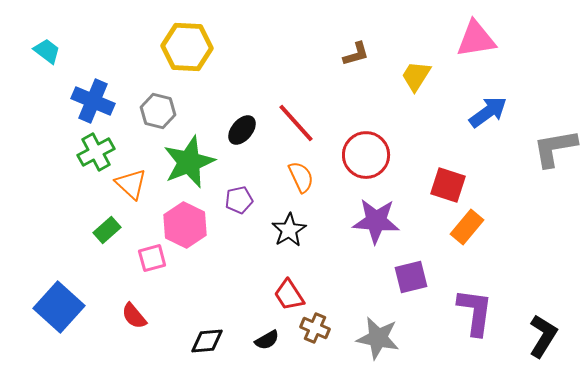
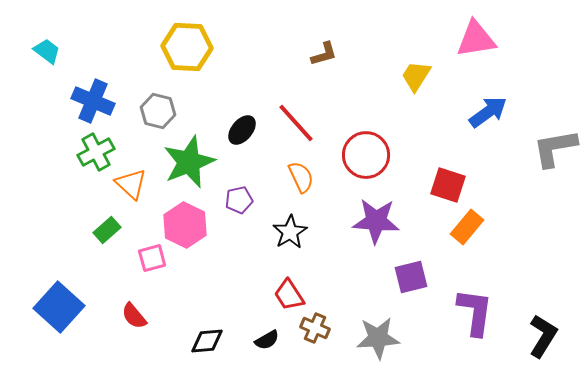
brown L-shape: moved 32 px left
black star: moved 1 px right, 2 px down
gray star: rotated 15 degrees counterclockwise
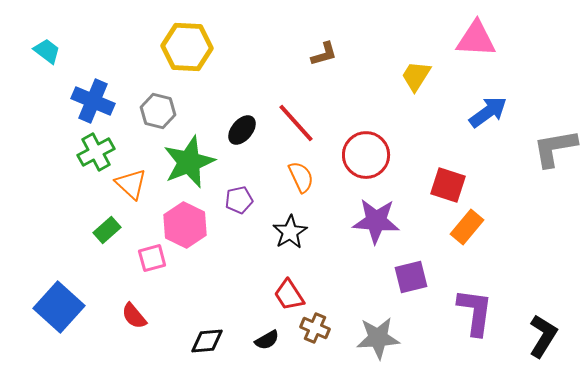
pink triangle: rotated 12 degrees clockwise
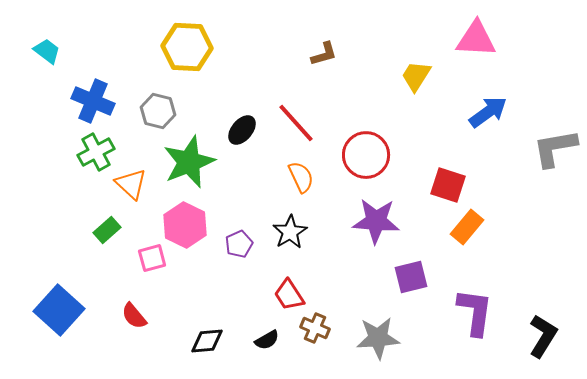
purple pentagon: moved 44 px down; rotated 12 degrees counterclockwise
blue square: moved 3 px down
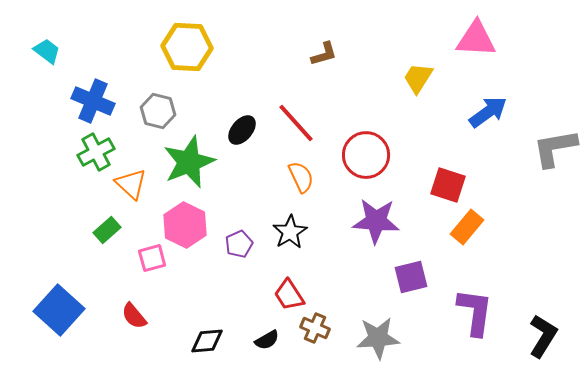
yellow trapezoid: moved 2 px right, 2 px down
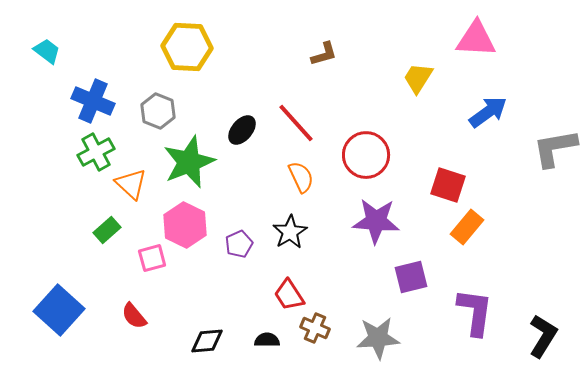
gray hexagon: rotated 8 degrees clockwise
black semicircle: rotated 150 degrees counterclockwise
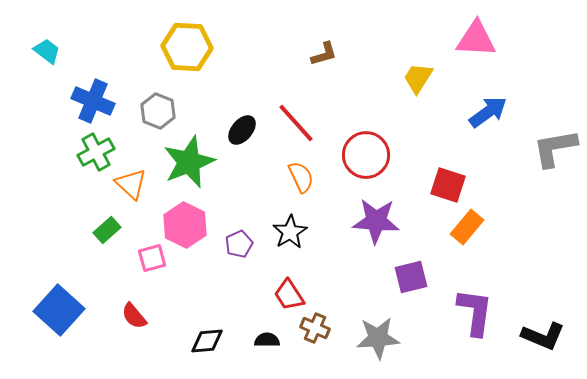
black L-shape: rotated 81 degrees clockwise
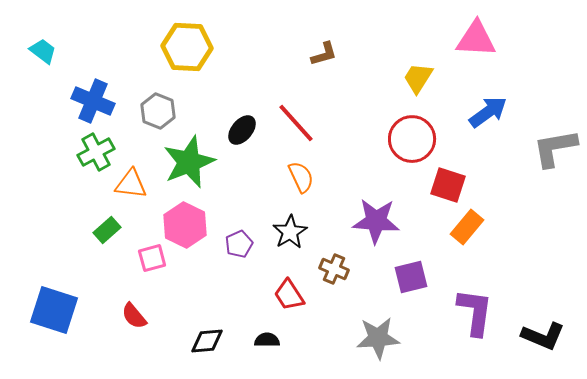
cyan trapezoid: moved 4 px left
red circle: moved 46 px right, 16 px up
orange triangle: rotated 36 degrees counterclockwise
blue square: moved 5 px left; rotated 24 degrees counterclockwise
brown cross: moved 19 px right, 59 px up
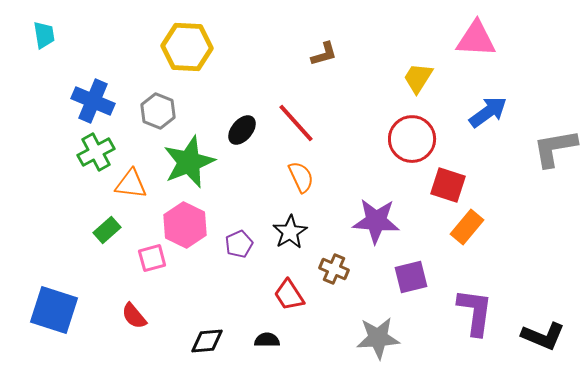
cyan trapezoid: moved 1 px right, 16 px up; rotated 44 degrees clockwise
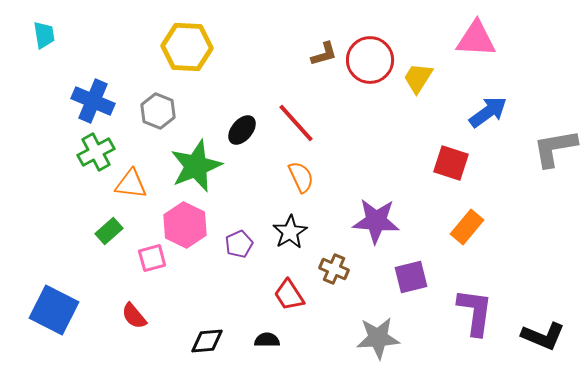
red circle: moved 42 px left, 79 px up
green star: moved 7 px right, 4 px down
red square: moved 3 px right, 22 px up
green rectangle: moved 2 px right, 1 px down
blue square: rotated 9 degrees clockwise
